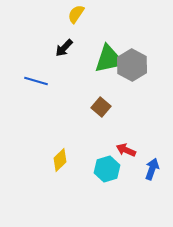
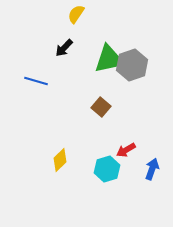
gray hexagon: rotated 12 degrees clockwise
red arrow: rotated 54 degrees counterclockwise
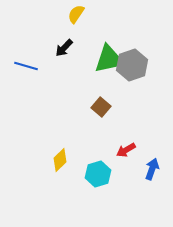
blue line: moved 10 px left, 15 px up
cyan hexagon: moved 9 px left, 5 px down
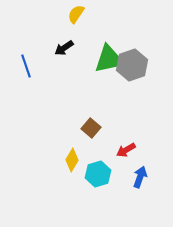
black arrow: rotated 12 degrees clockwise
blue line: rotated 55 degrees clockwise
brown square: moved 10 px left, 21 px down
yellow diamond: moved 12 px right; rotated 15 degrees counterclockwise
blue arrow: moved 12 px left, 8 px down
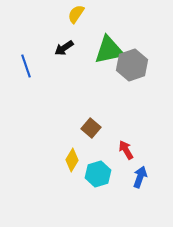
green triangle: moved 9 px up
red arrow: rotated 90 degrees clockwise
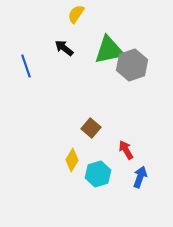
black arrow: rotated 72 degrees clockwise
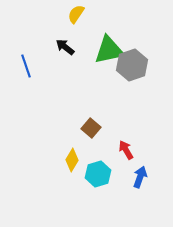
black arrow: moved 1 px right, 1 px up
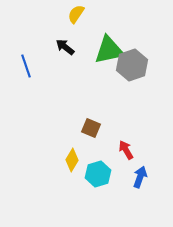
brown square: rotated 18 degrees counterclockwise
